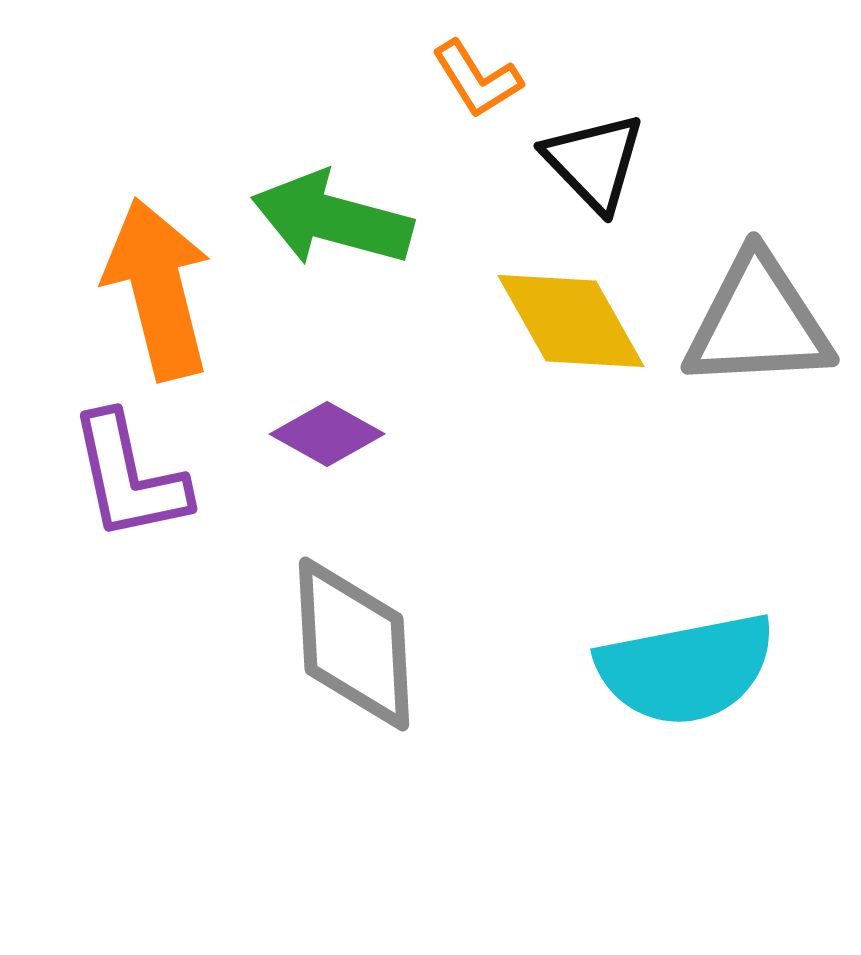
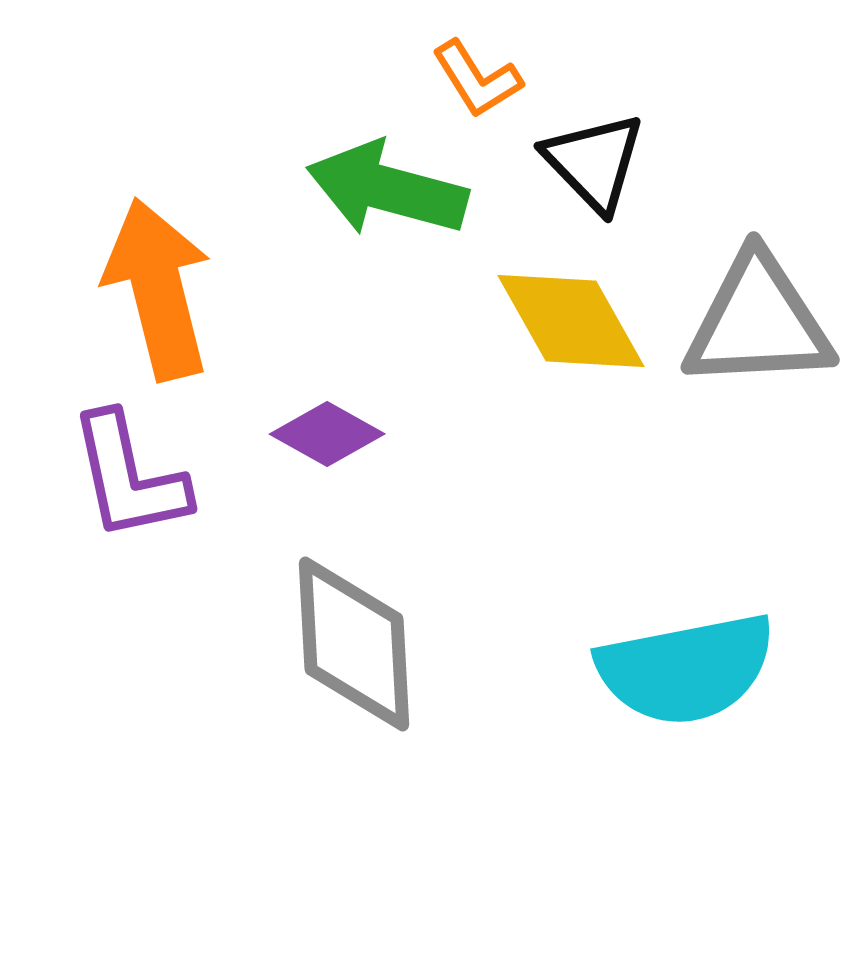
green arrow: moved 55 px right, 30 px up
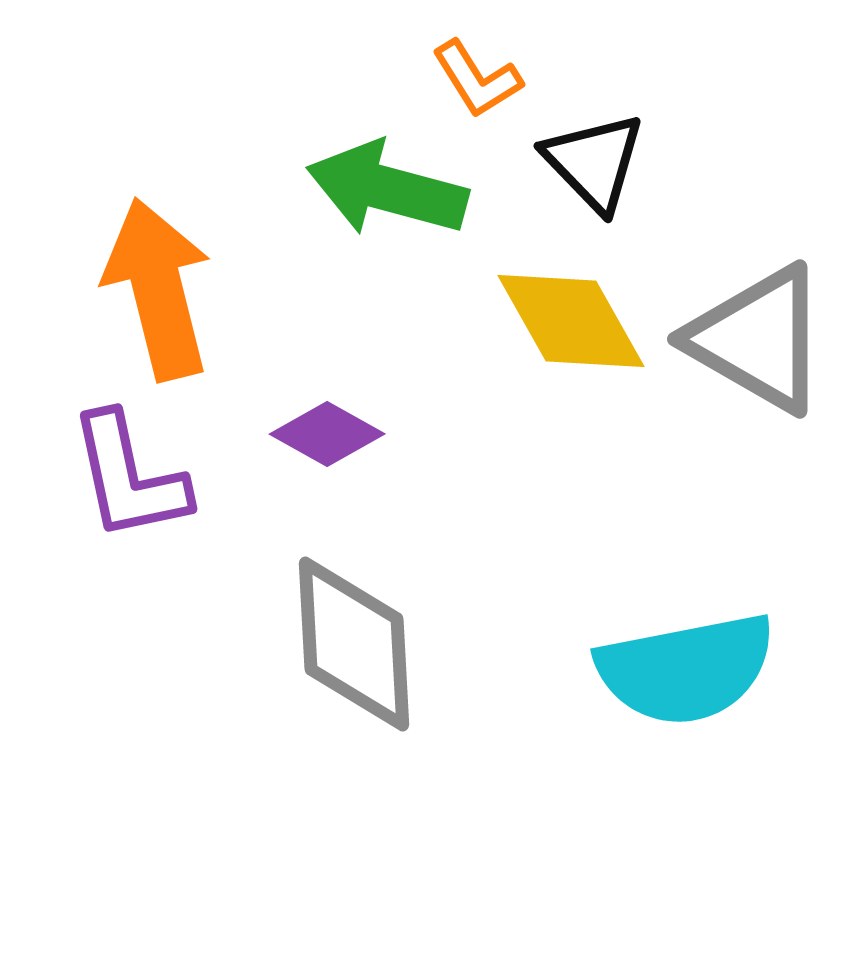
gray triangle: moved 17 px down; rotated 33 degrees clockwise
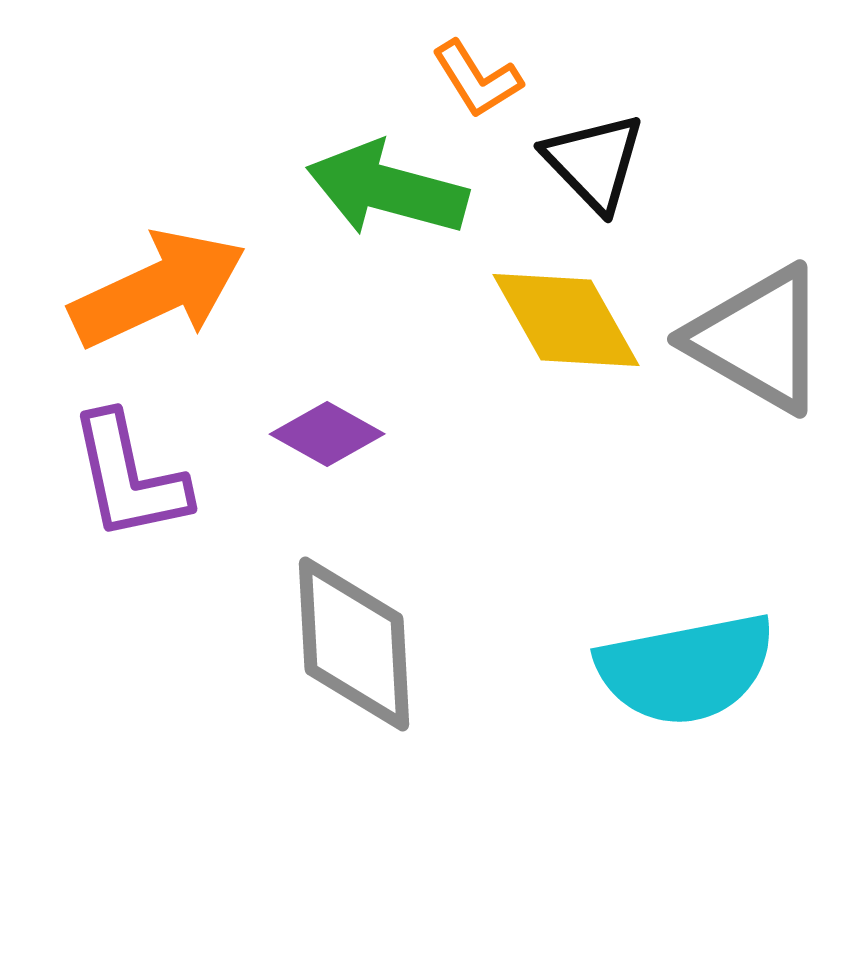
orange arrow: rotated 79 degrees clockwise
yellow diamond: moved 5 px left, 1 px up
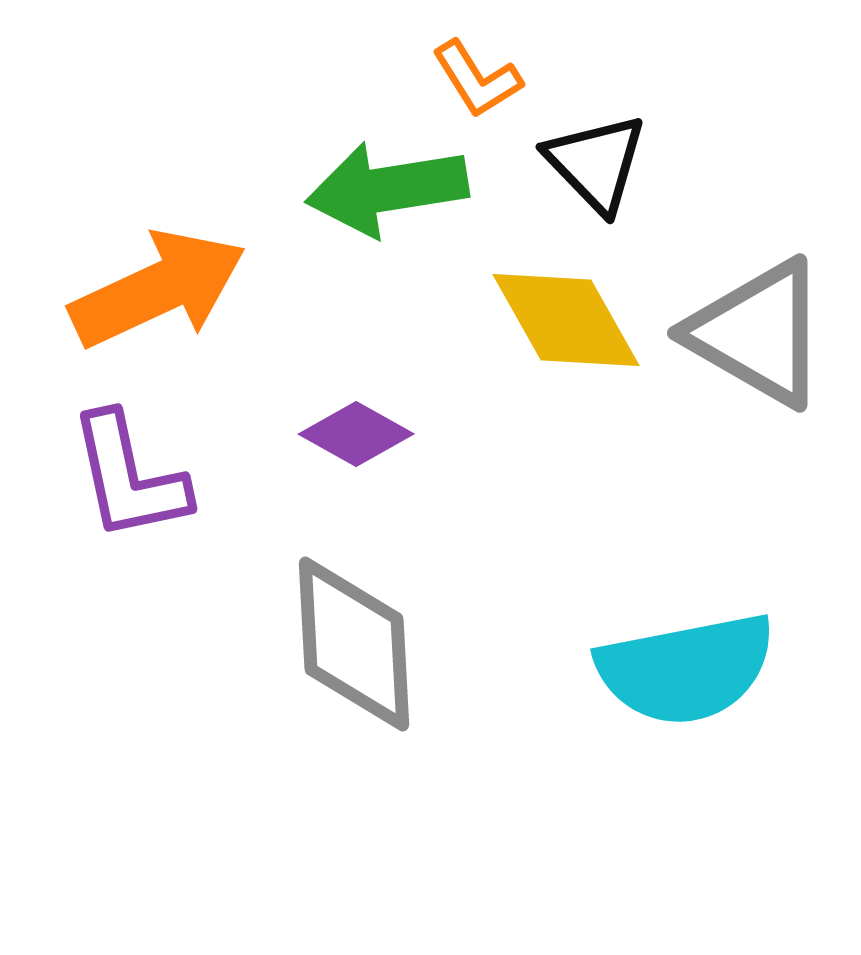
black triangle: moved 2 px right, 1 px down
green arrow: rotated 24 degrees counterclockwise
gray triangle: moved 6 px up
purple diamond: moved 29 px right
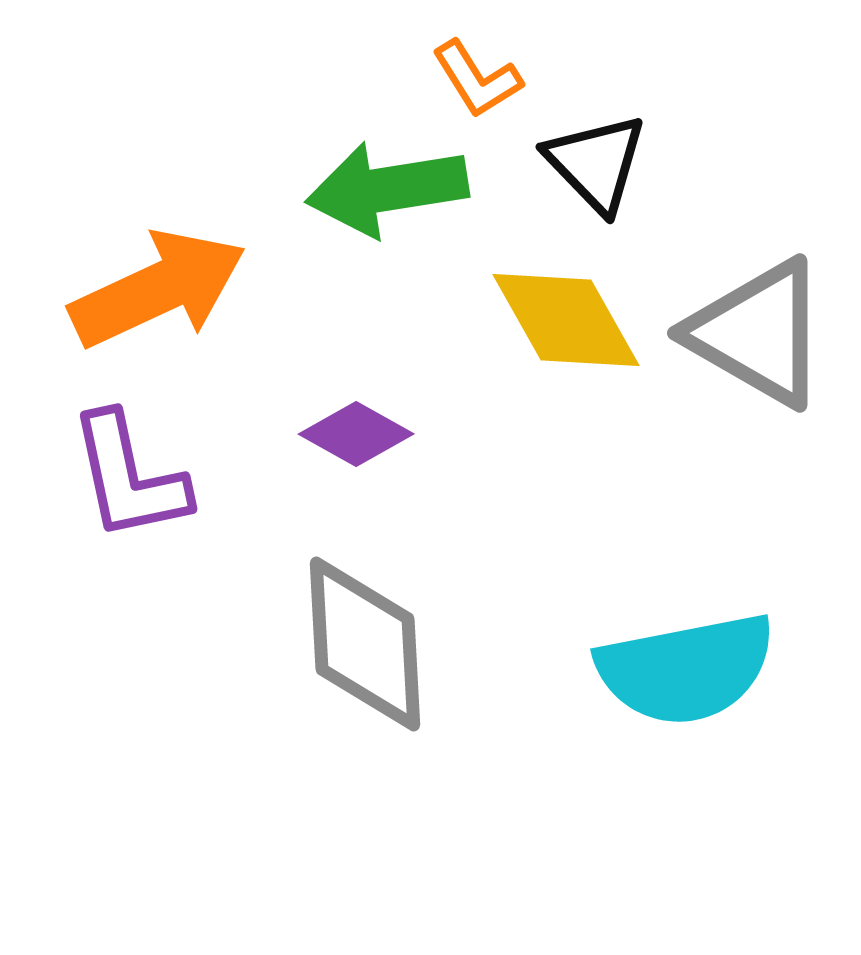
gray diamond: moved 11 px right
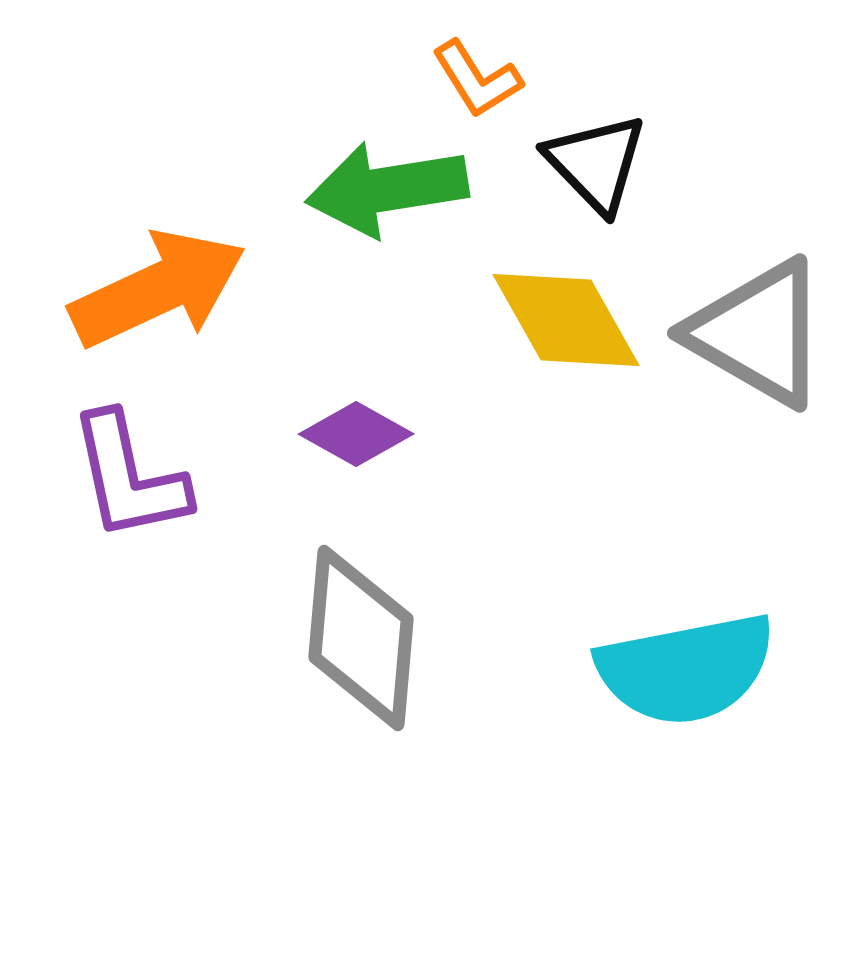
gray diamond: moved 4 px left, 6 px up; rotated 8 degrees clockwise
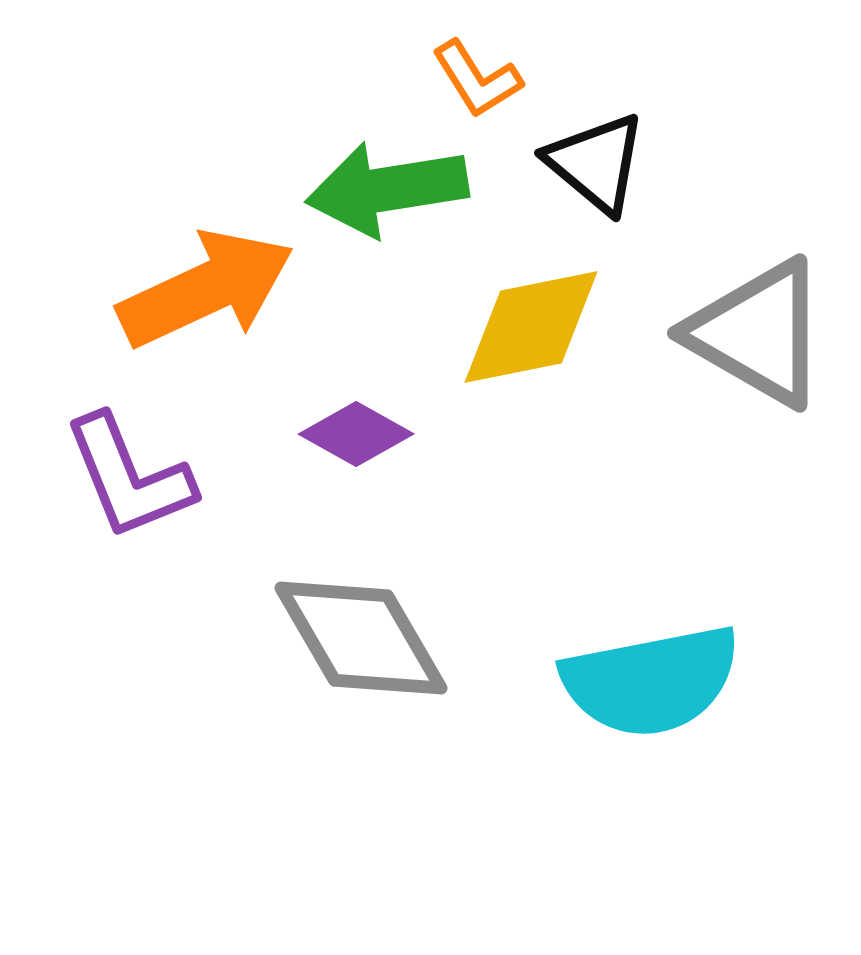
black triangle: rotated 6 degrees counterclockwise
orange arrow: moved 48 px right
yellow diamond: moved 35 px left, 7 px down; rotated 72 degrees counterclockwise
purple L-shape: rotated 10 degrees counterclockwise
gray diamond: rotated 35 degrees counterclockwise
cyan semicircle: moved 35 px left, 12 px down
